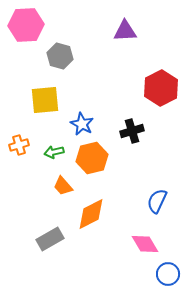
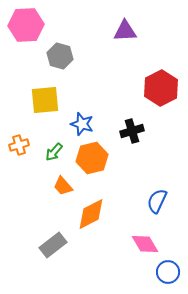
blue star: rotated 10 degrees counterclockwise
green arrow: rotated 36 degrees counterclockwise
gray rectangle: moved 3 px right, 6 px down; rotated 8 degrees counterclockwise
blue circle: moved 2 px up
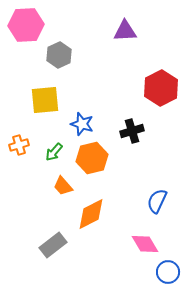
gray hexagon: moved 1 px left, 1 px up; rotated 20 degrees clockwise
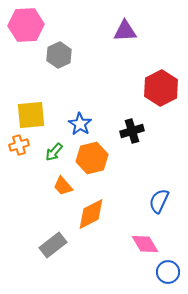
yellow square: moved 14 px left, 15 px down
blue star: moved 2 px left; rotated 15 degrees clockwise
blue semicircle: moved 2 px right
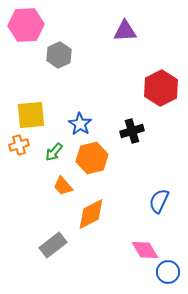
pink diamond: moved 6 px down
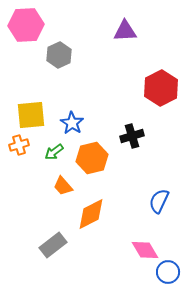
blue star: moved 8 px left, 1 px up
black cross: moved 5 px down
green arrow: rotated 12 degrees clockwise
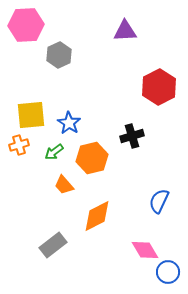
red hexagon: moved 2 px left, 1 px up
blue star: moved 3 px left
orange trapezoid: moved 1 px right, 1 px up
orange diamond: moved 6 px right, 2 px down
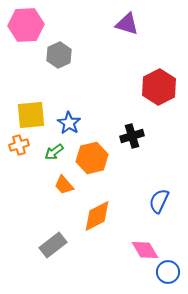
purple triangle: moved 2 px right, 7 px up; rotated 20 degrees clockwise
